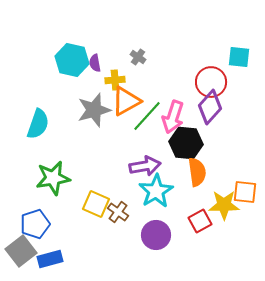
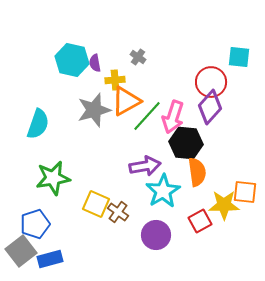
cyan star: moved 7 px right
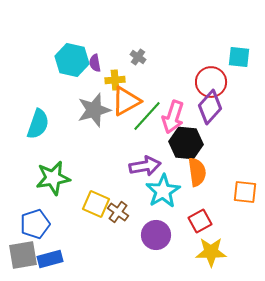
yellow star: moved 13 px left, 47 px down
gray square: moved 2 px right, 4 px down; rotated 28 degrees clockwise
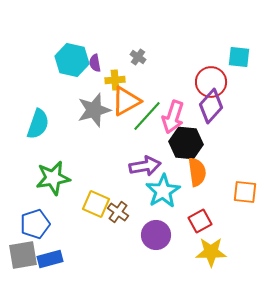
purple diamond: moved 1 px right, 1 px up
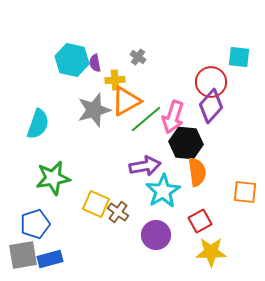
green line: moved 1 px left, 3 px down; rotated 8 degrees clockwise
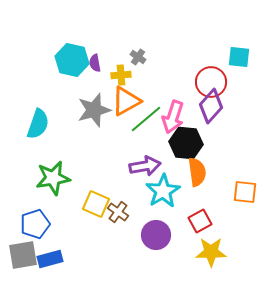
yellow cross: moved 6 px right, 5 px up
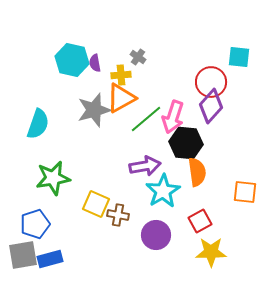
orange triangle: moved 5 px left, 3 px up
brown cross: moved 3 px down; rotated 25 degrees counterclockwise
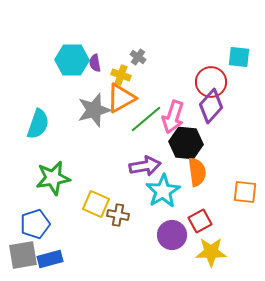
cyan hexagon: rotated 12 degrees counterclockwise
yellow cross: rotated 24 degrees clockwise
purple circle: moved 16 px right
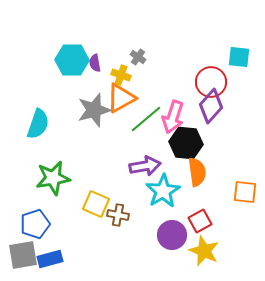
yellow star: moved 7 px left, 1 px up; rotated 24 degrees clockwise
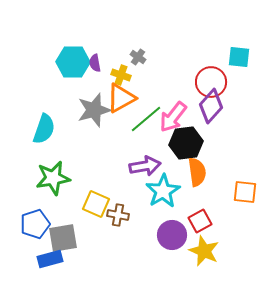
cyan hexagon: moved 1 px right, 2 px down
pink arrow: rotated 20 degrees clockwise
cyan semicircle: moved 6 px right, 5 px down
black hexagon: rotated 12 degrees counterclockwise
gray square: moved 40 px right, 17 px up
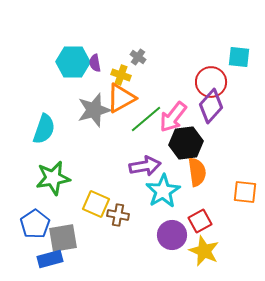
blue pentagon: rotated 16 degrees counterclockwise
